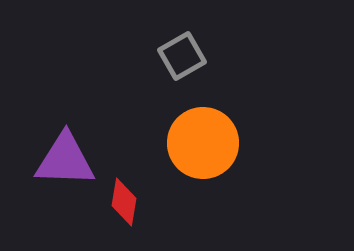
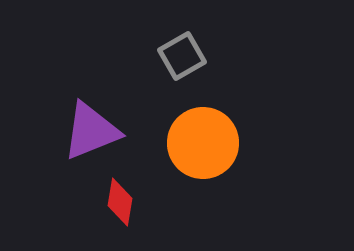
purple triangle: moved 26 px right, 29 px up; rotated 24 degrees counterclockwise
red diamond: moved 4 px left
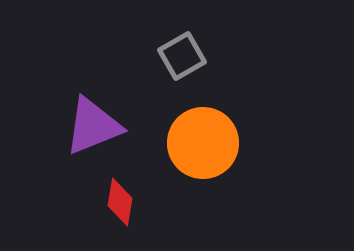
purple triangle: moved 2 px right, 5 px up
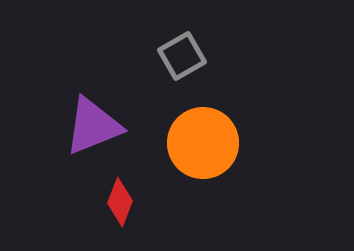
red diamond: rotated 12 degrees clockwise
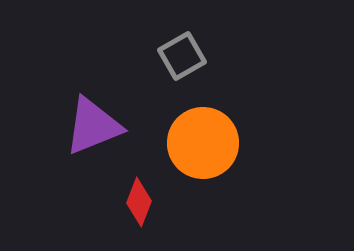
red diamond: moved 19 px right
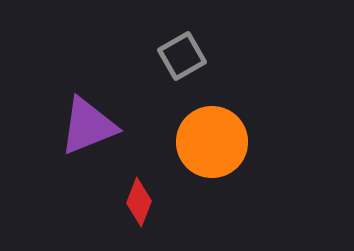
purple triangle: moved 5 px left
orange circle: moved 9 px right, 1 px up
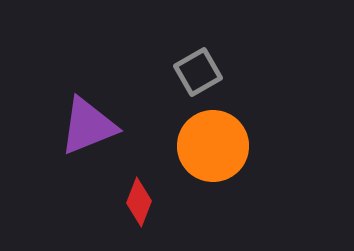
gray square: moved 16 px right, 16 px down
orange circle: moved 1 px right, 4 px down
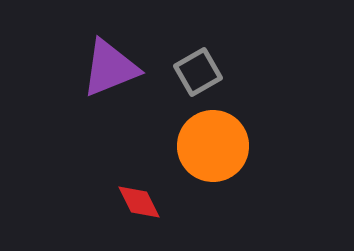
purple triangle: moved 22 px right, 58 px up
red diamond: rotated 48 degrees counterclockwise
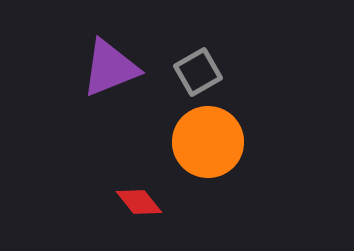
orange circle: moved 5 px left, 4 px up
red diamond: rotated 12 degrees counterclockwise
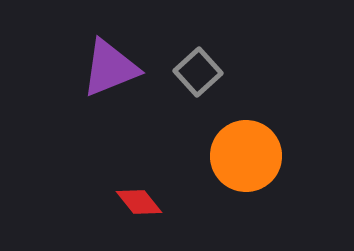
gray square: rotated 12 degrees counterclockwise
orange circle: moved 38 px right, 14 px down
